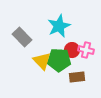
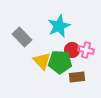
green pentagon: moved 1 px right, 2 px down
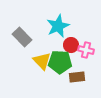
cyan star: moved 1 px left
red circle: moved 1 px left, 5 px up
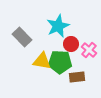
red circle: moved 1 px up
pink cross: moved 3 px right; rotated 28 degrees clockwise
yellow triangle: rotated 36 degrees counterclockwise
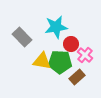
cyan star: moved 2 px left, 1 px down; rotated 15 degrees clockwise
pink cross: moved 4 px left, 5 px down
brown rectangle: rotated 35 degrees counterclockwise
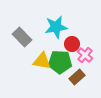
red circle: moved 1 px right
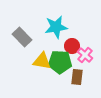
red circle: moved 2 px down
brown rectangle: rotated 42 degrees counterclockwise
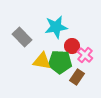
brown rectangle: rotated 28 degrees clockwise
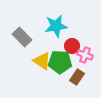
cyan star: moved 1 px up
pink cross: rotated 21 degrees counterclockwise
yellow triangle: rotated 24 degrees clockwise
